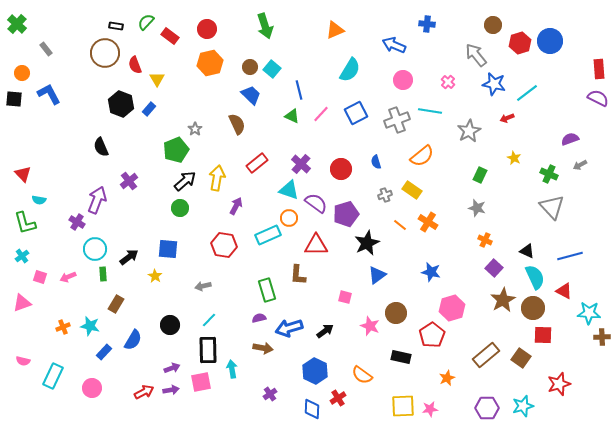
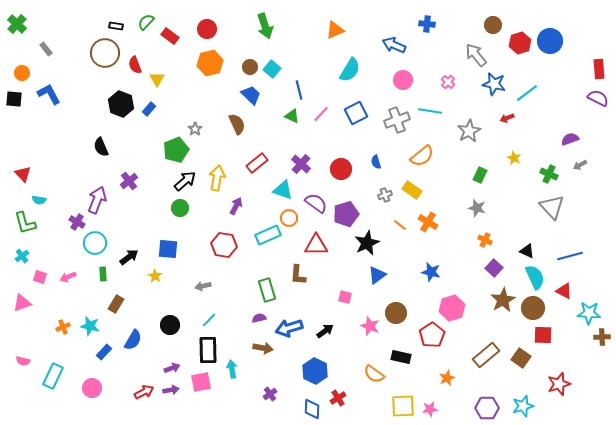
cyan triangle at (289, 190): moved 6 px left
cyan circle at (95, 249): moved 6 px up
orange semicircle at (362, 375): moved 12 px right, 1 px up
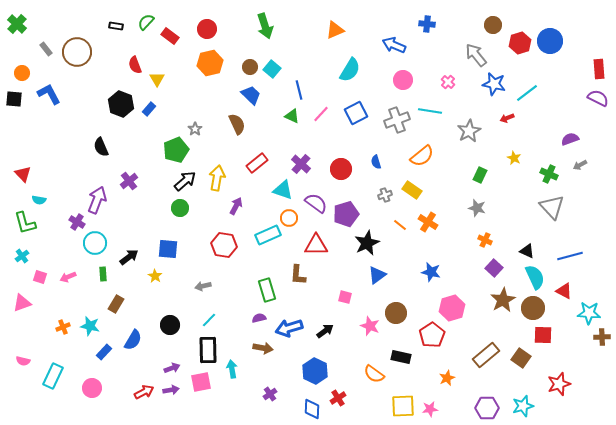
brown circle at (105, 53): moved 28 px left, 1 px up
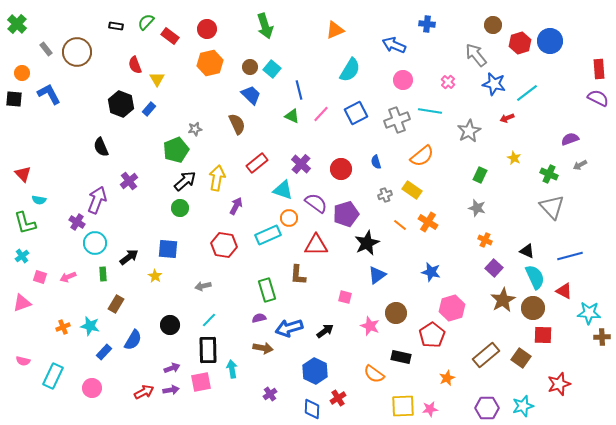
gray star at (195, 129): rotated 24 degrees clockwise
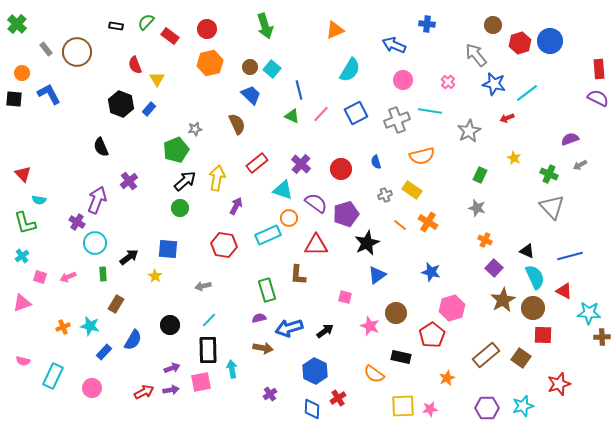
orange semicircle at (422, 156): rotated 25 degrees clockwise
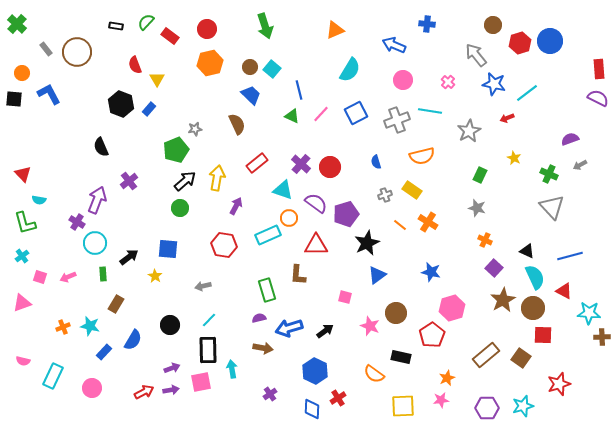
red circle at (341, 169): moved 11 px left, 2 px up
pink star at (430, 409): moved 11 px right, 9 px up
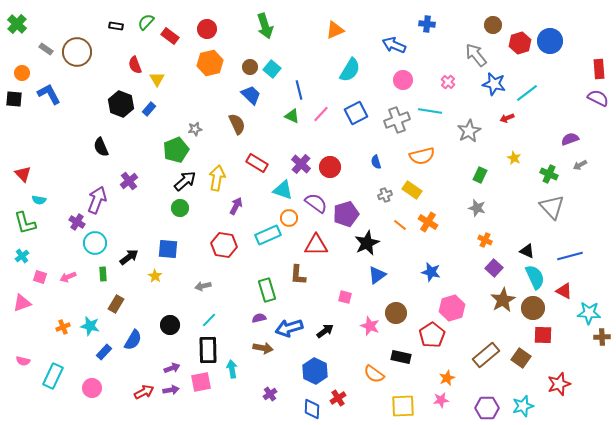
gray rectangle at (46, 49): rotated 16 degrees counterclockwise
red rectangle at (257, 163): rotated 70 degrees clockwise
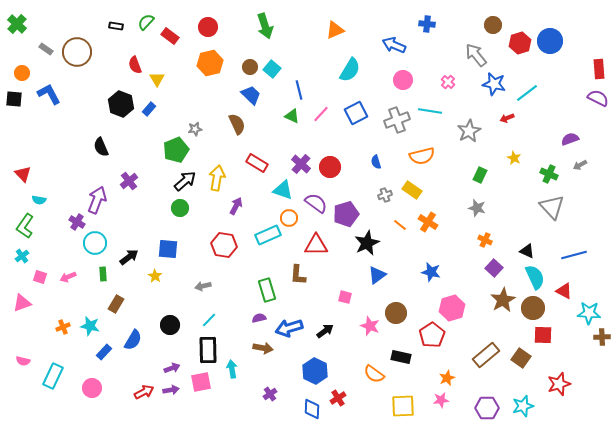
red circle at (207, 29): moved 1 px right, 2 px up
green L-shape at (25, 223): moved 3 px down; rotated 50 degrees clockwise
blue line at (570, 256): moved 4 px right, 1 px up
